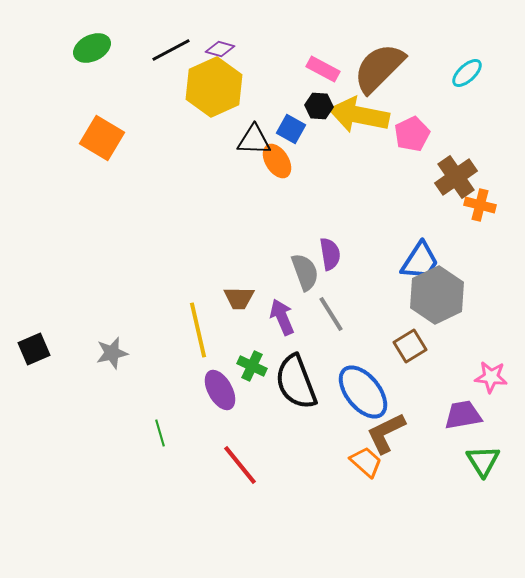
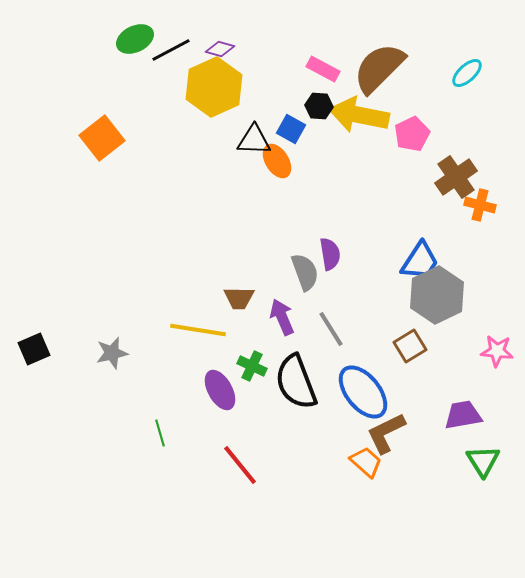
green ellipse: moved 43 px right, 9 px up
orange square: rotated 21 degrees clockwise
gray line: moved 15 px down
yellow line: rotated 68 degrees counterclockwise
pink star: moved 6 px right, 26 px up
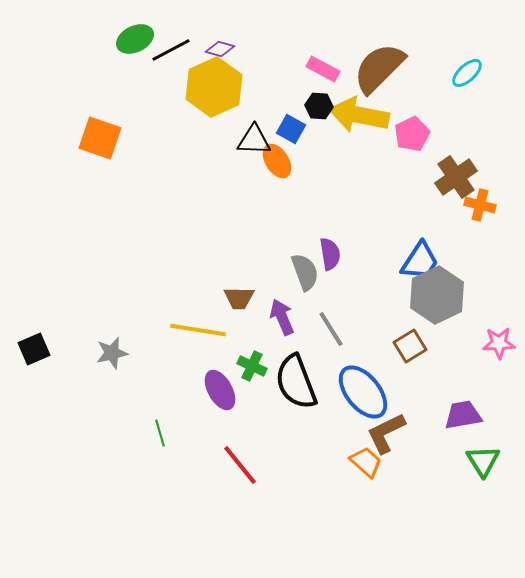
orange square: moved 2 px left; rotated 33 degrees counterclockwise
pink star: moved 2 px right, 8 px up; rotated 8 degrees counterclockwise
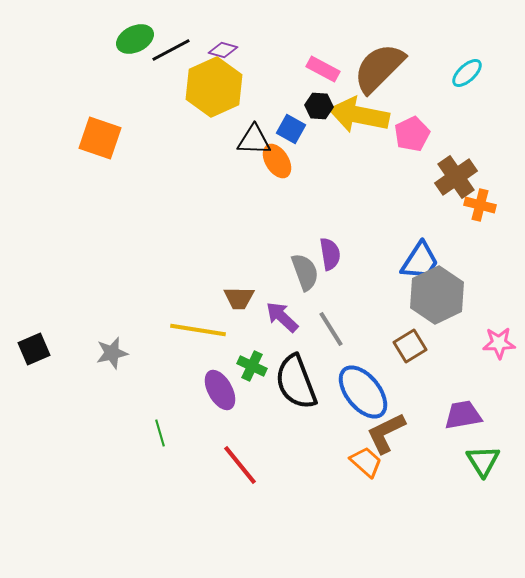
purple diamond: moved 3 px right, 1 px down
purple arrow: rotated 24 degrees counterclockwise
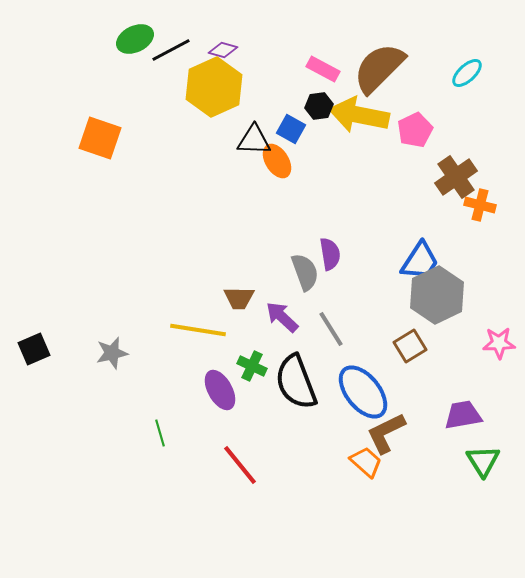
black hexagon: rotated 12 degrees counterclockwise
pink pentagon: moved 3 px right, 4 px up
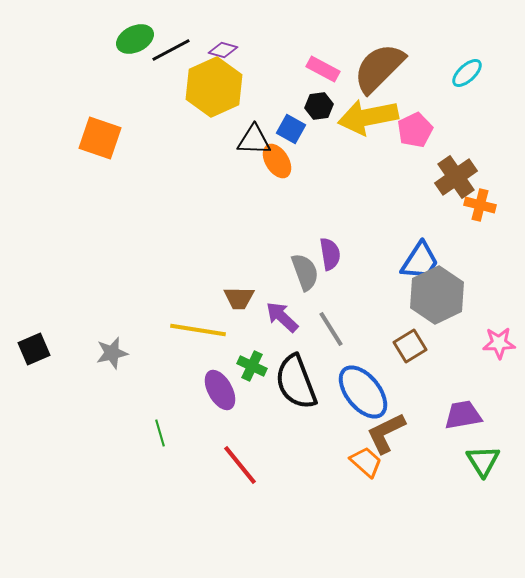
yellow arrow: moved 9 px right, 2 px down; rotated 22 degrees counterclockwise
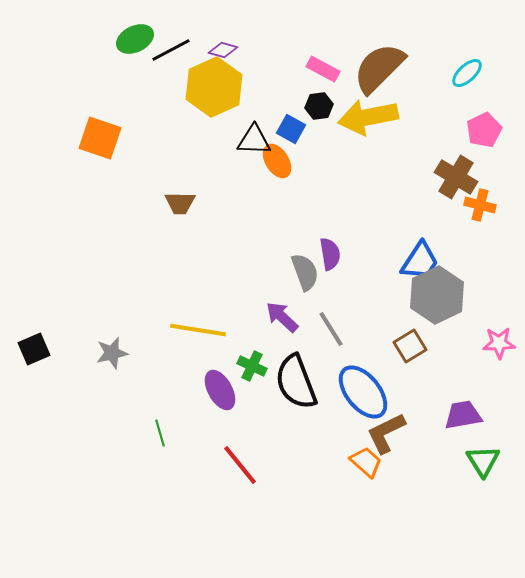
pink pentagon: moved 69 px right
brown cross: rotated 24 degrees counterclockwise
brown trapezoid: moved 59 px left, 95 px up
